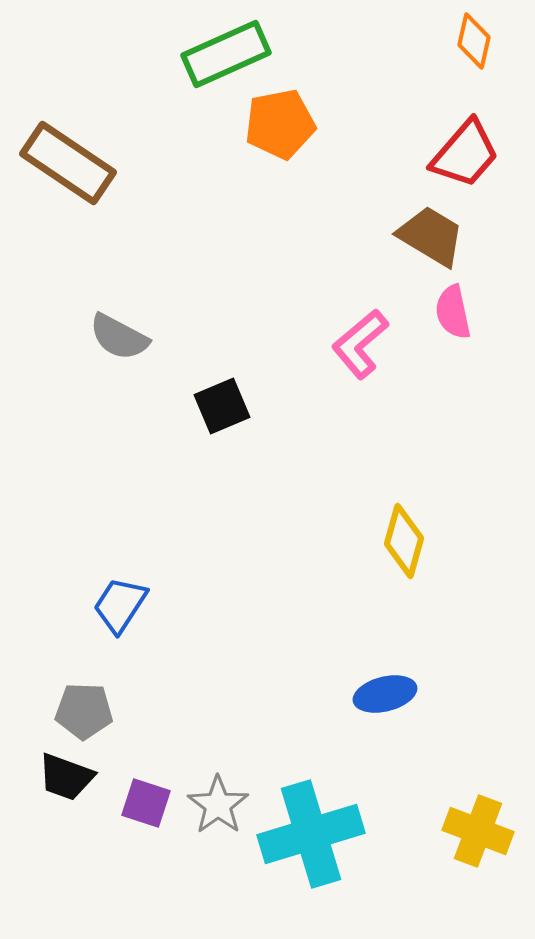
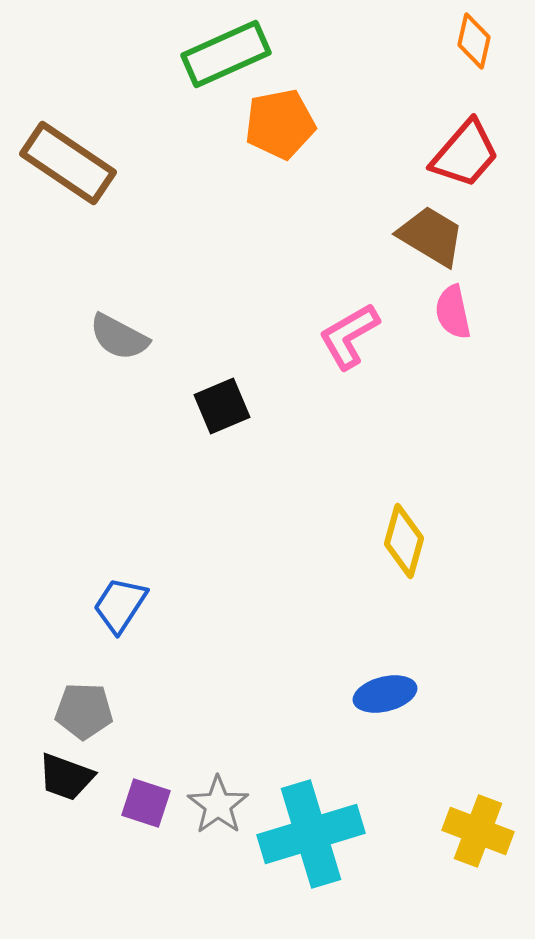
pink L-shape: moved 11 px left, 8 px up; rotated 10 degrees clockwise
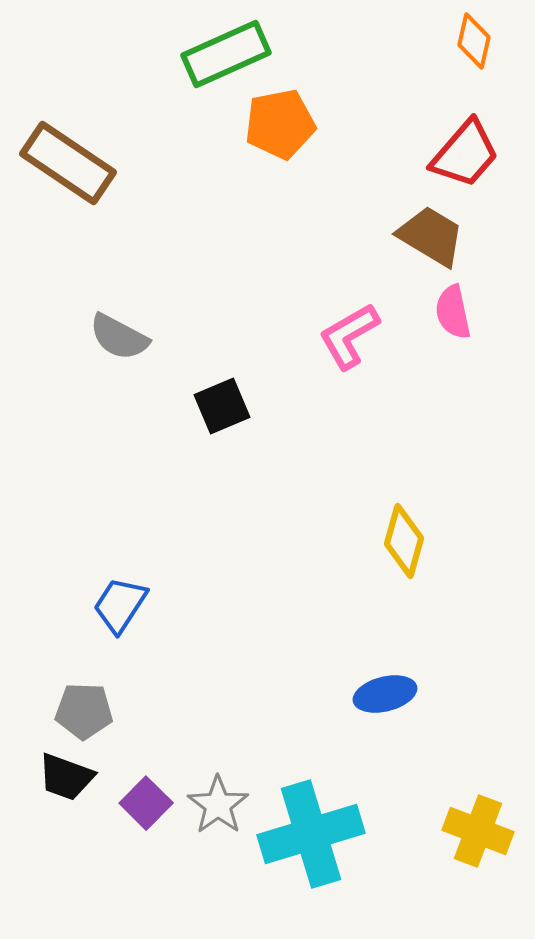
purple square: rotated 27 degrees clockwise
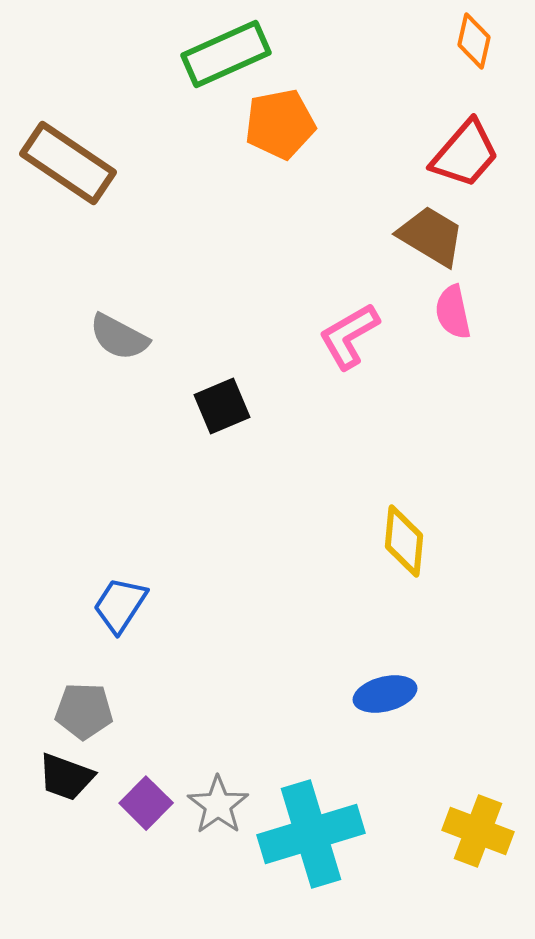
yellow diamond: rotated 10 degrees counterclockwise
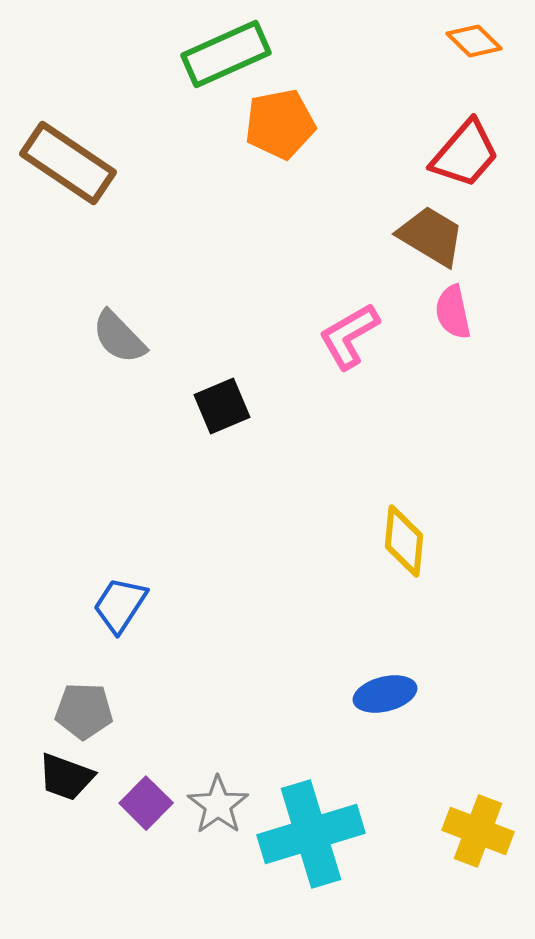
orange diamond: rotated 58 degrees counterclockwise
gray semicircle: rotated 18 degrees clockwise
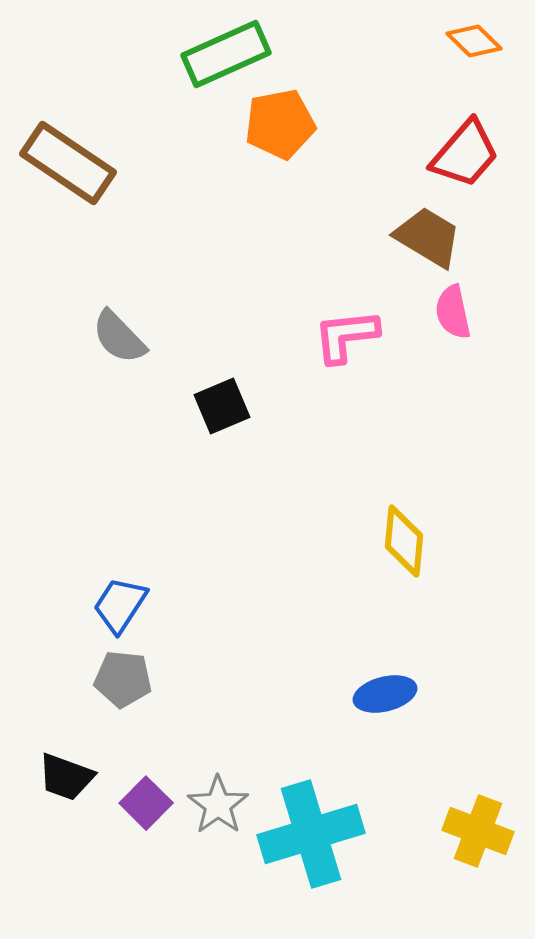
brown trapezoid: moved 3 px left, 1 px down
pink L-shape: moved 3 px left; rotated 24 degrees clockwise
gray pentagon: moved 39 px right, 32 px up; rotated 4 degrees clockwise
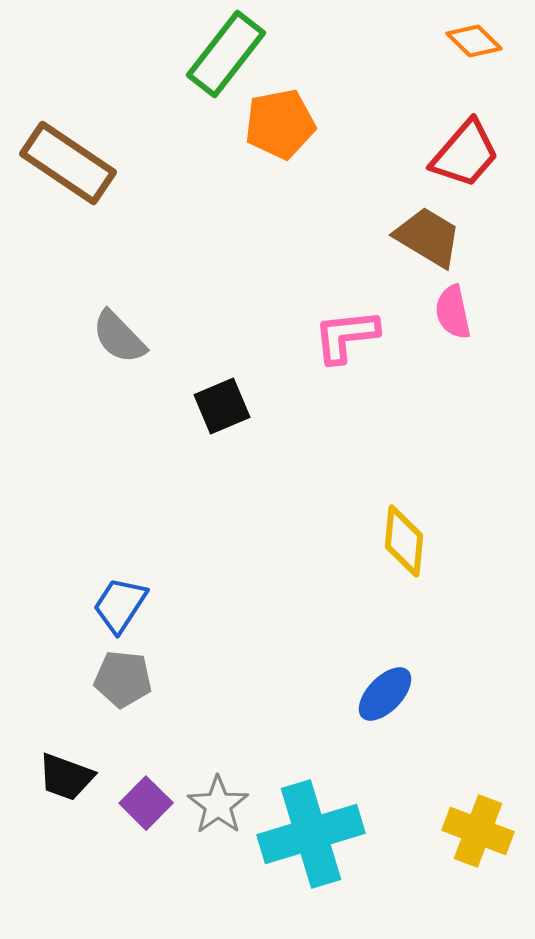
green rectangle: rotated 28 degrees counterclockwise
blue ellipse: rotated 32 degrees counterclockwise
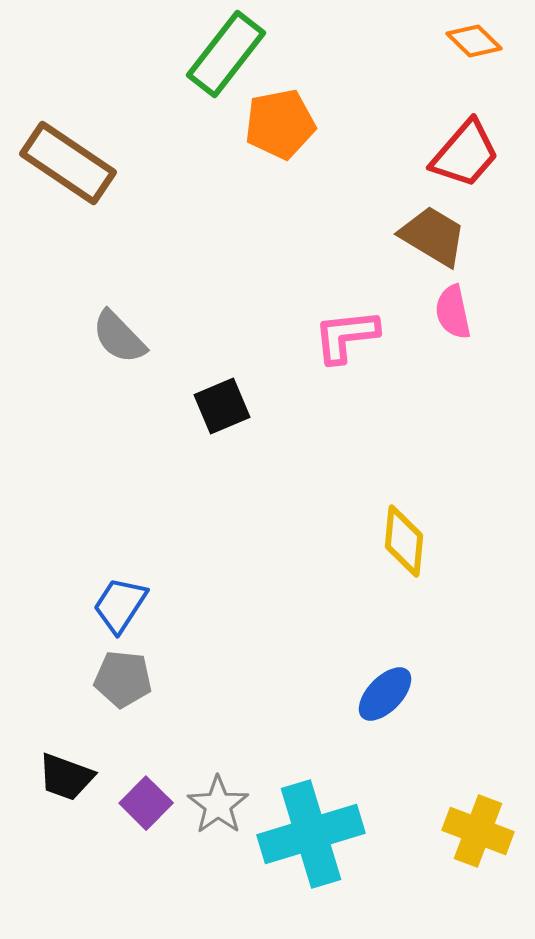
brown trapezoid: moved 5 px right, 1 px up
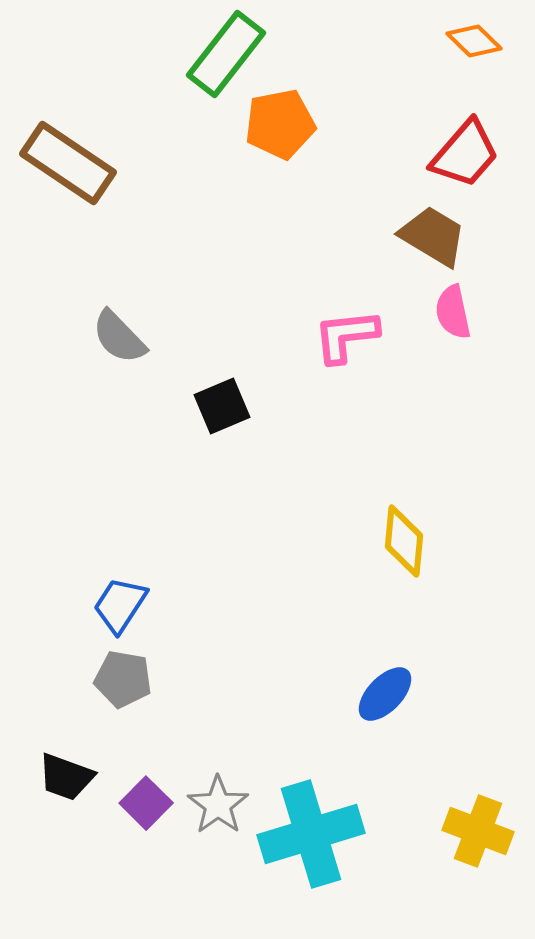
gray pentagon: rotated 4 degrees clockwise
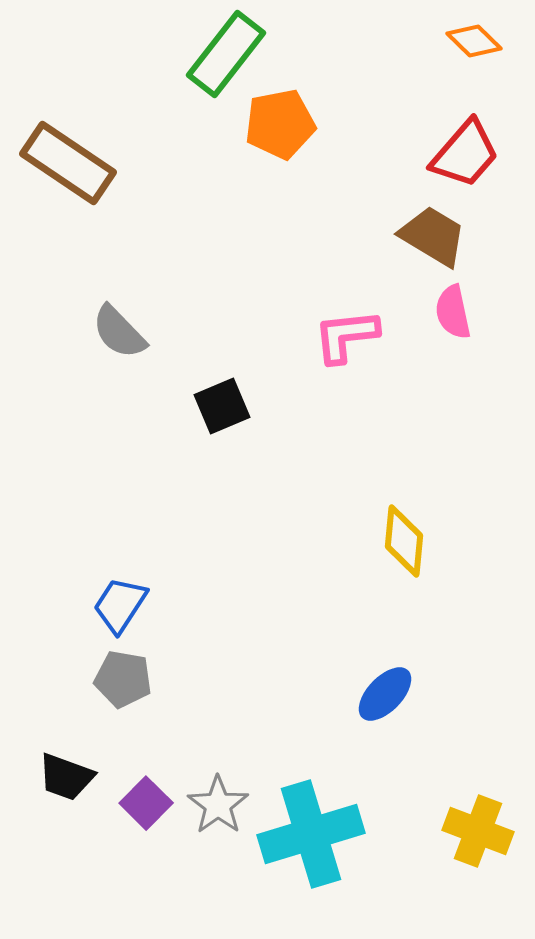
gray semicircle: moved 5 px up
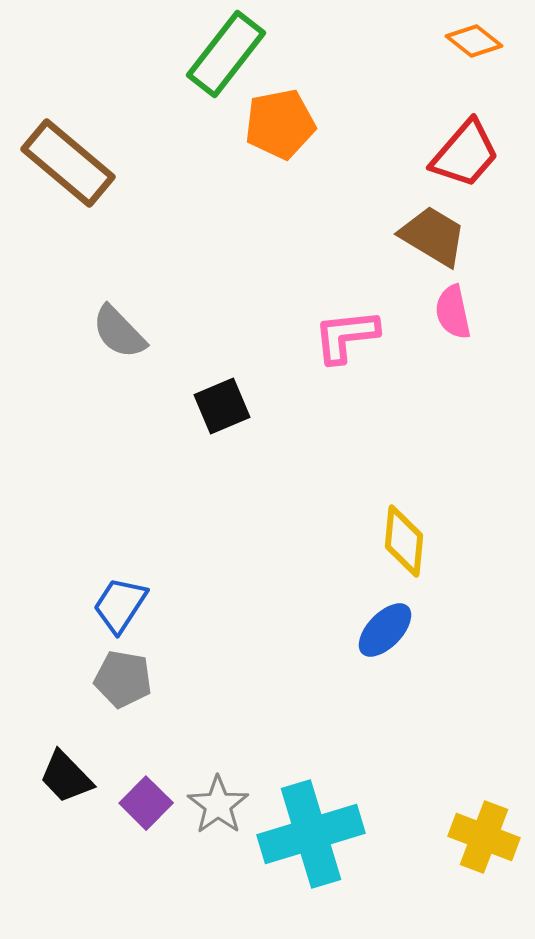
orange diamond: rotated 6 degrees counterclockwise
brown rectangle: rotated 6 degrees clockwise
blue ellipse: moved 64 px up
black trapezoid: rotated 26 degrees clockwise
yellow cross: moved 6 px right, 6 px down
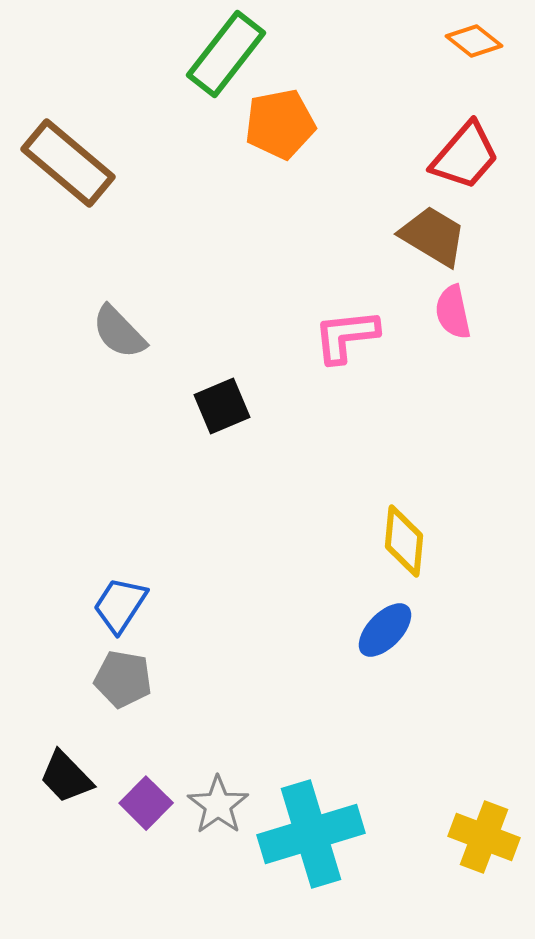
red trapezoid: moved 2 px down
